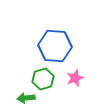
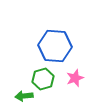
green arrow: moved 2 px left, 2 px up
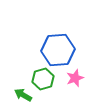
blue hexagon: moved 3 px right, 4 px down; rotated 8 degrees counterclockwise
green arrow: moved 1 px left, 1 px up; rotated 36 degrees clockwise
